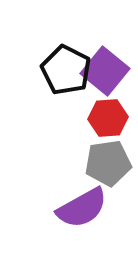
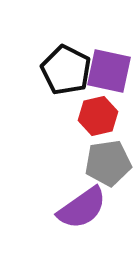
purple square: moved 4 px right; rotated 27 degrees counterclockwise
red hexagon: moved 10 px left, 2 px up; rotated 9 degrees counterclockwise
purple semicircle: rotated 6 degrees counterclockwise
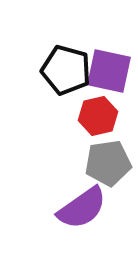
black pentagon: rotated 12 degrees counterclockwise
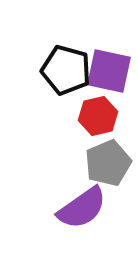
gray pentagon: rotated 15 degrees counterclockwise
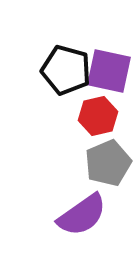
purple semicircle: moved 7 px down
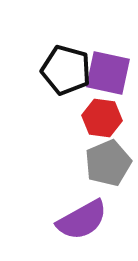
purple square: moved 1 px left, 2 px down
red hexagon: moved 4 px right, 2 px down; rotated 21 degrees clockwise
purple semicircle: moved 5 px down; rotated 6 degrees clockwise
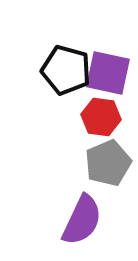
red hexagon: moved 1 px left, 1 px up
purple semicircle: rotated 36 degrees counterclockwise
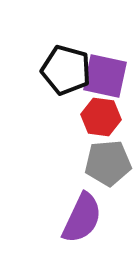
purple square: moved 3 px left, 3 px down
gray pentagon: rotated 18 degrees clockwise
purple semicircle: moved 2 px up
